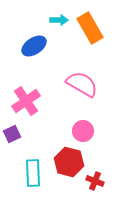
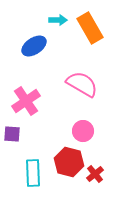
cyan arrow: moved 1 px left
purple square: rotated 30 degrees clockwise
red cross: moved 7 px up; rotated 30 degrees clockwise
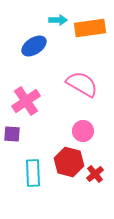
orange rectangle: rotated 68 degrees counterclockwise
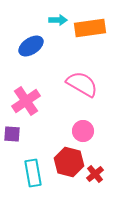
blue ellipse: moved 3 px left
cyan rectangle: rotated 8 degrees counterclockwise
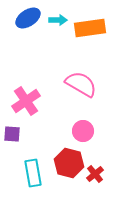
blue ellipse: moved 3 px left, 28 px up
pink semicircle: moved 1 px left
red hexagon: moved 1 px down
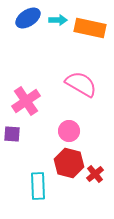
orange rectangle: rotated 20 degrees clockwise
pink circle: moved 14 px left
cyan rectangle: moved 5 px right, 13 px down; rotated 8 degrees clockwise
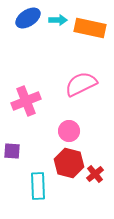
pink semicircle: rotated 56 degrees counterclockwise
pink cross: rotated 12 degrees clockwise
purple square: moved 17 px down
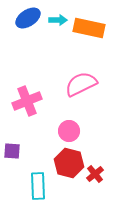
orange rectangle: moved 1 px left
pink cross: moved 1 px right
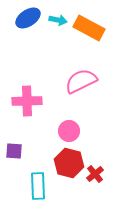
cyan arrow: rotated 12 degrees clockwise
orange rectangle: rotated 16 degrees clockwise
pink semicircle: moved 3 px up
pink cross: rotated 20 degrees clockwise
purple square: moved 2 px right
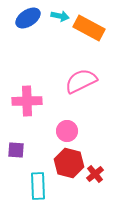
cyan arrow: moved 2 px right, 4 px up
pink circle: moved 2 px left
purple square: moved 2 px right, 1 px up
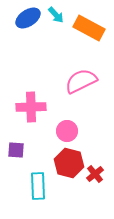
cyan arrow: moved 4 px left, 1 px up; rotated 36 degrees clockwise
pink cross: moved 4 px right, 6 px down
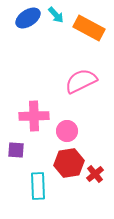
pink cross: moved 3 px right, 9 px down
red hexagon: rotated 24 degrees counterclockwise
